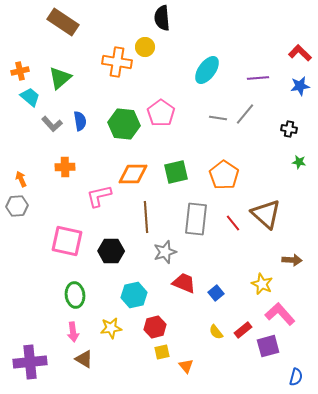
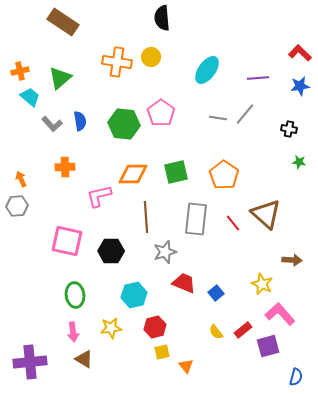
yellow circle at (145, 47): moved 6 px right, 10 px down
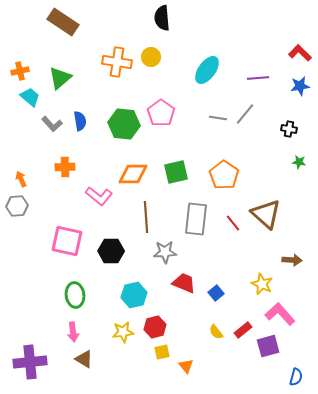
pink L-shape at (99, 196): rotated 128 degrees counterclockwise
gray star at (165, 252): rotated 15 degrees clockwise
yellow star at (111, 328): moved 12 px right, 4 px down
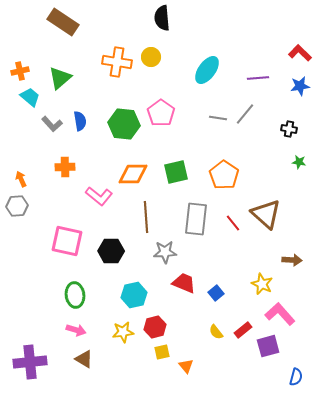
pink arrow at (73, 332): moved 3 px right, 2 px up; rotated 66 degrees counterclockwise
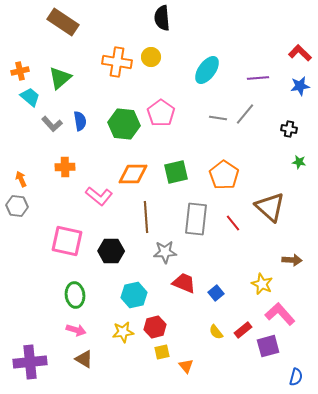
gray hexagon at (17, 206): rotated 10 degrees clockwise
brown triangle at (266, 214): moved 4 px right, 7 px up
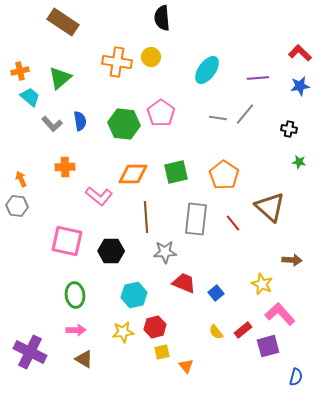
pink arrow at (76, 330): rotated 18 degrees counterclockwise
purple cross at (30, 362): moved 10 px up; rotated 32 degrees clockwise
